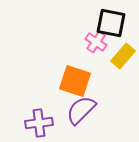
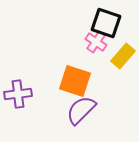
black square: moved 5 px left; rotated 8 degrees clockwise
purple cross: moved 21 px left, 29 px up
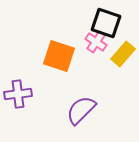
yellow rectangle: moved 2 px up
orange square: moved 16 px left, 25 px up
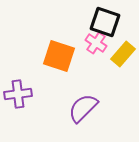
black square: moved 1 px left, 1 px up
pink cross: moved 1 px down
purple semicircle: moved 2 px right, 2 px up
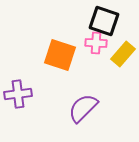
black square: moved 1 px left, 1 px up
pink cross: rotated 30 degrees counterclockwise
orange square: moved 1 px right, 1 px up
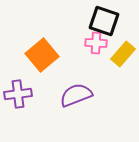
orange square: moved 18 px left; rotated 32 degrees clockwise
purple semicircle: moved 7 px left, 13 px up; rotated 24 degrees clockwise
